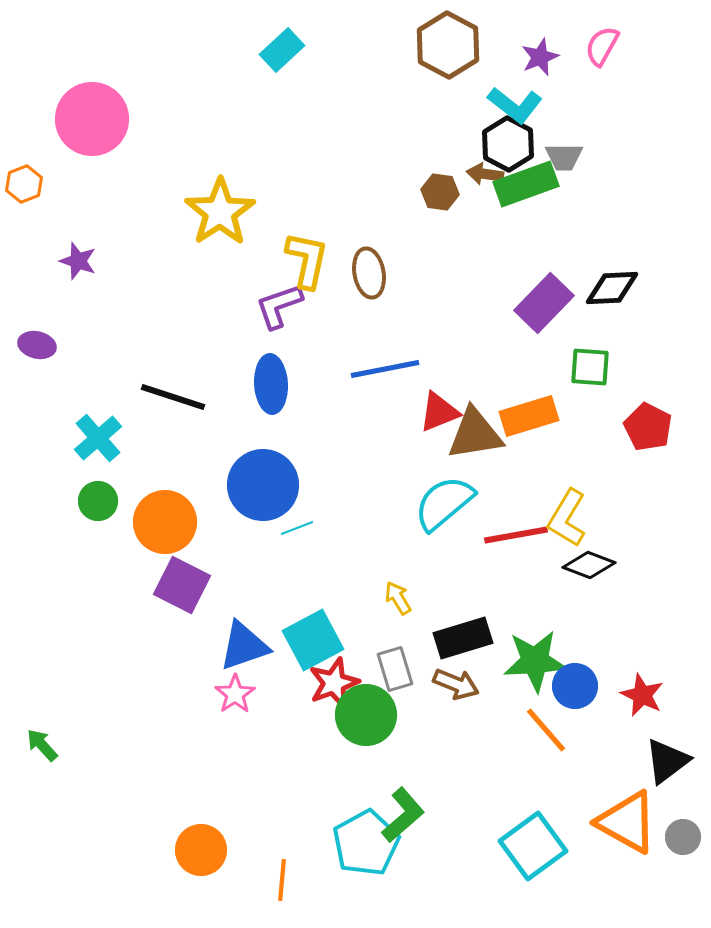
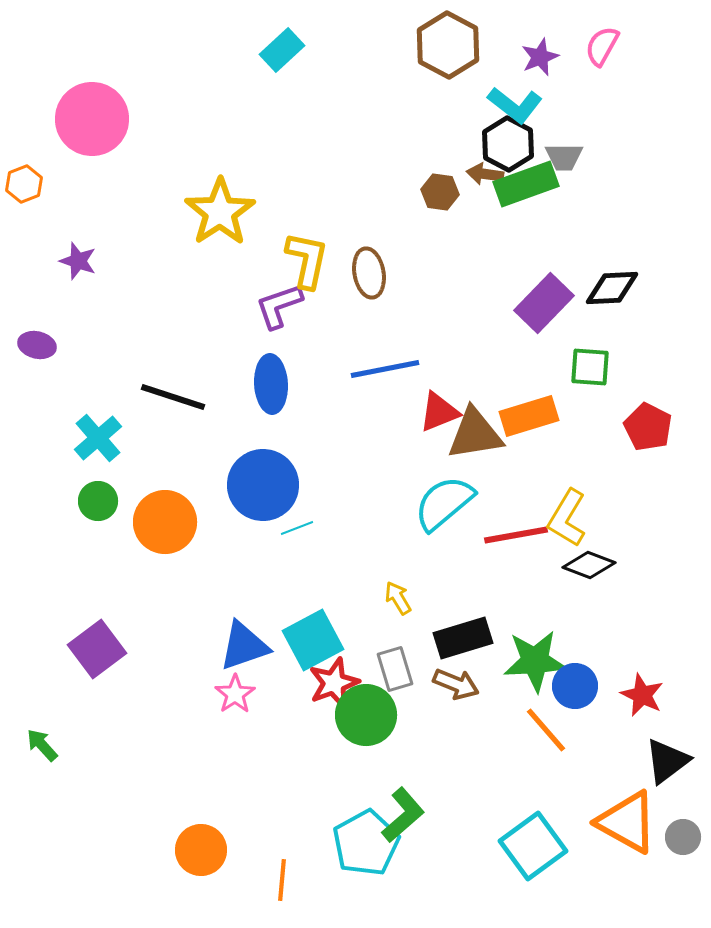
purple square at (182, 585): moved 85 px left, 64 px down; rotated 26 degrees clockwise
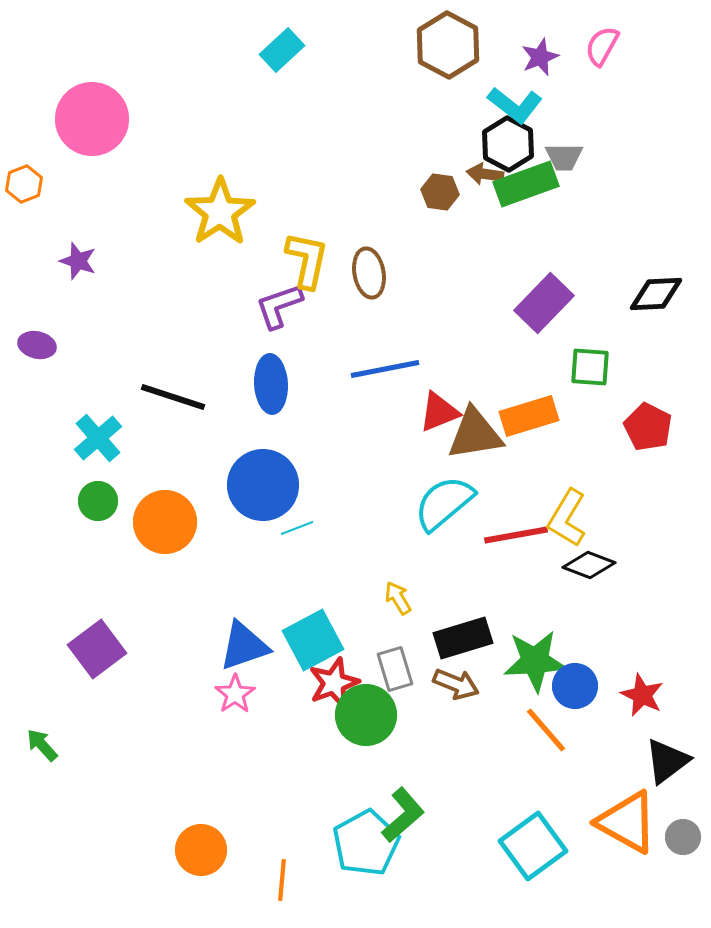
black diamond at (612, 288): moved 44 px right, 6 px down
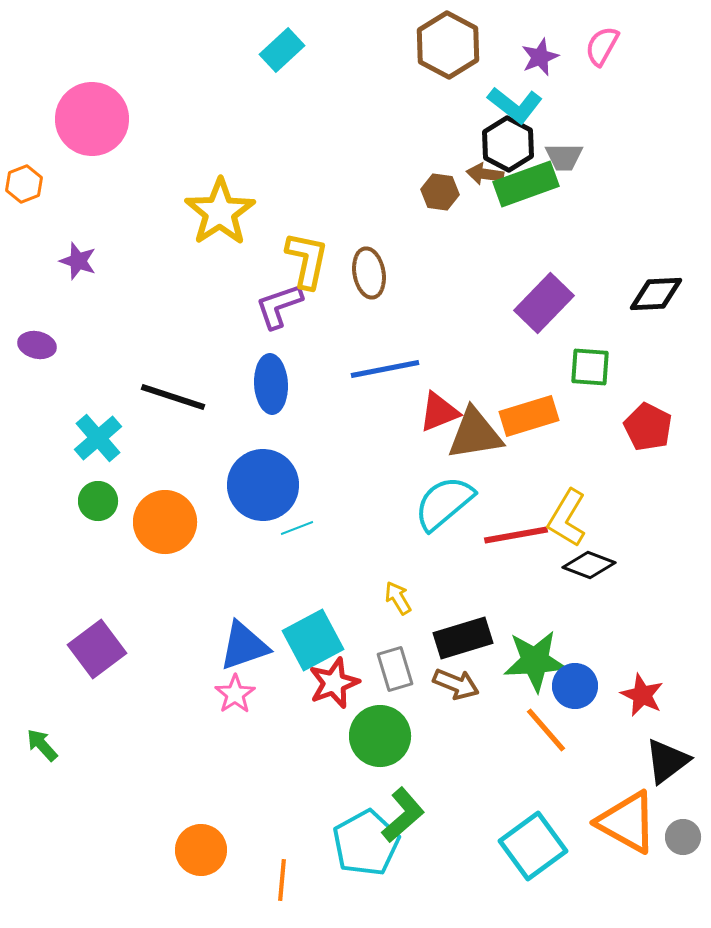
green circle at (366, 715): moved 14 px right, 21 px down
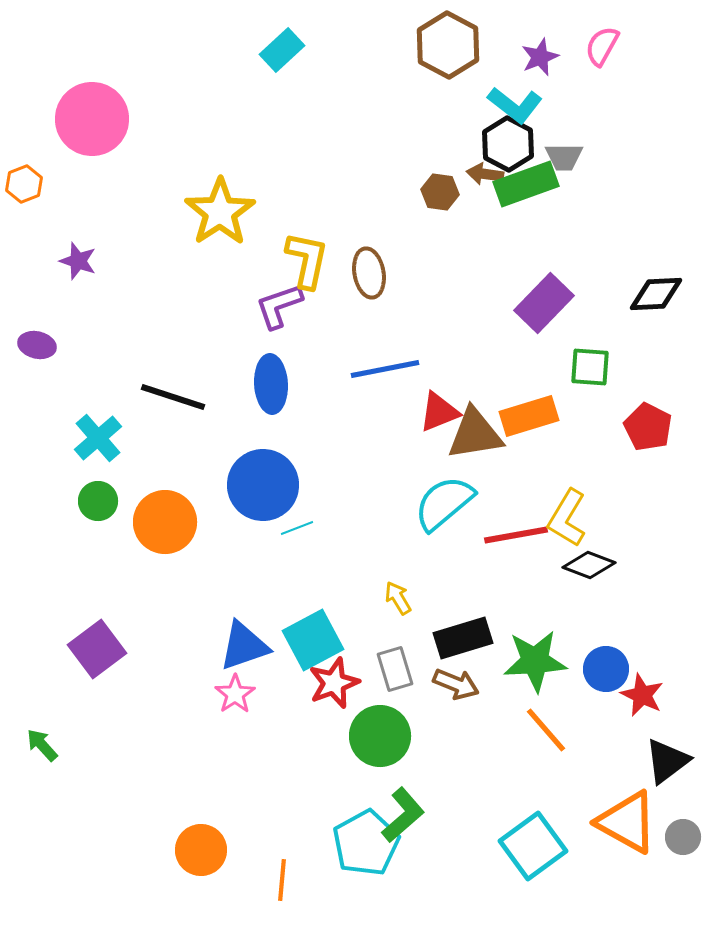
blue circle at (575, 686): moved 31 px right, 17 px up
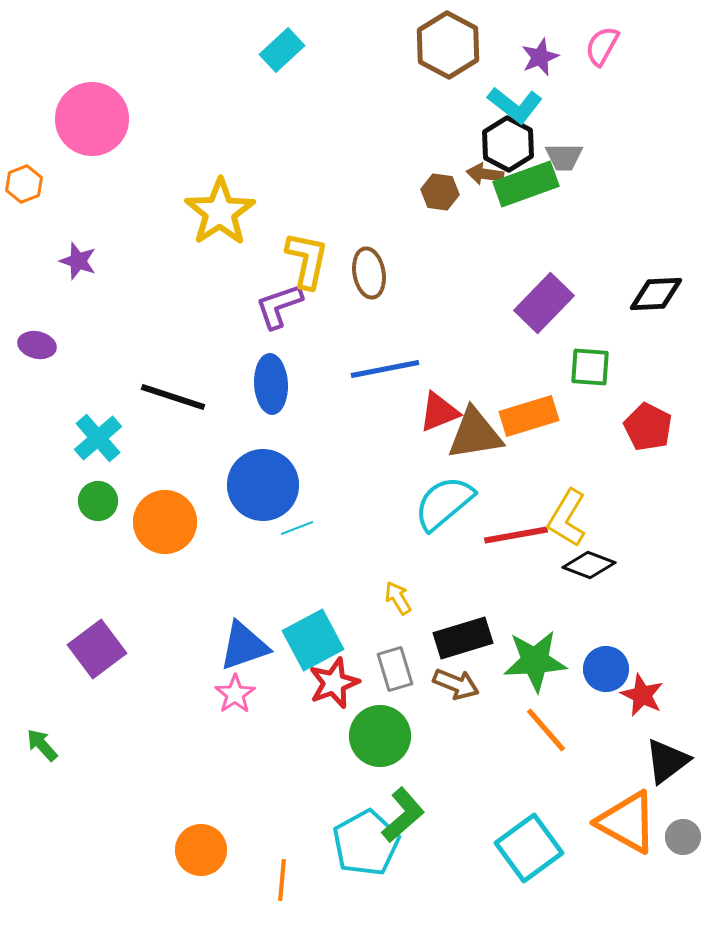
cyan square at (533, 846): moved 4 px left, 2 px down
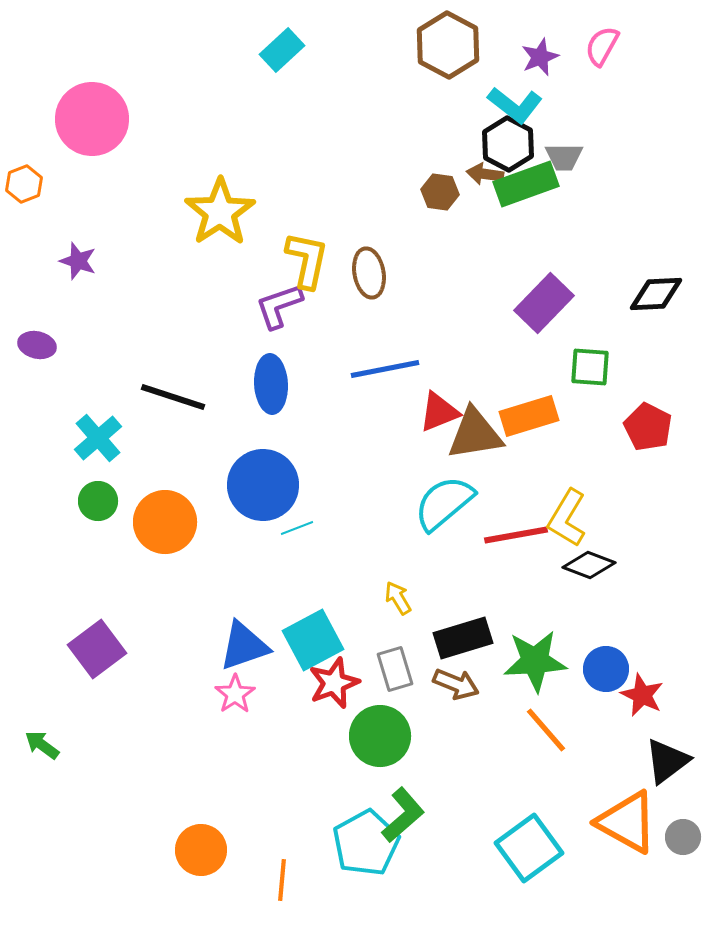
green arrow at (42, 745): rotated 12 degrees counterclockwise
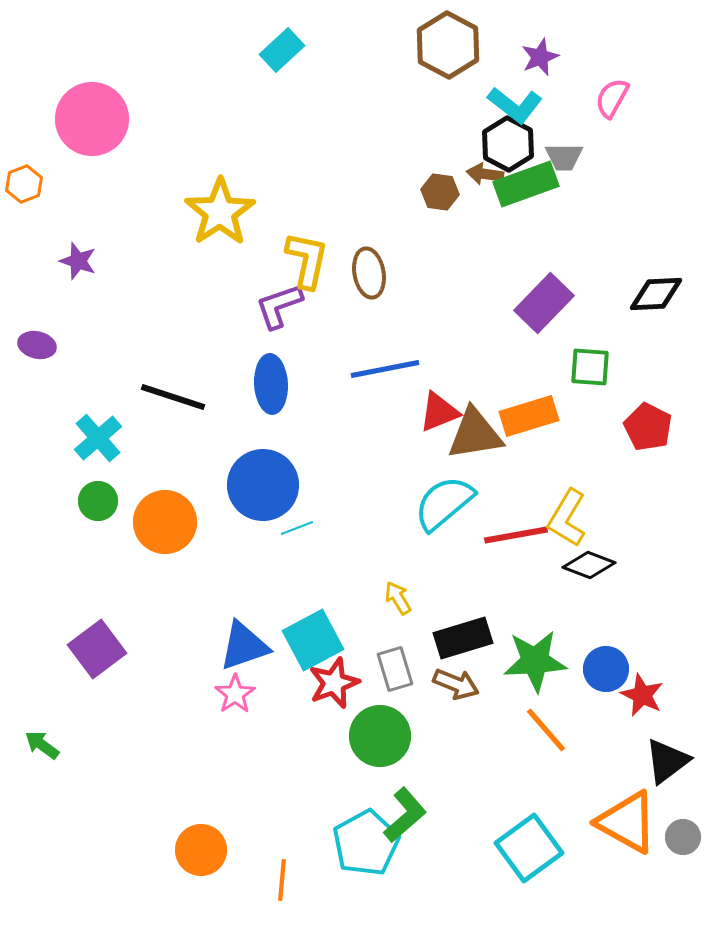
pink semicircle at (602, 46): moved 10 px right, 52 px down
green L-shape at (403, 815): moved 2 px right
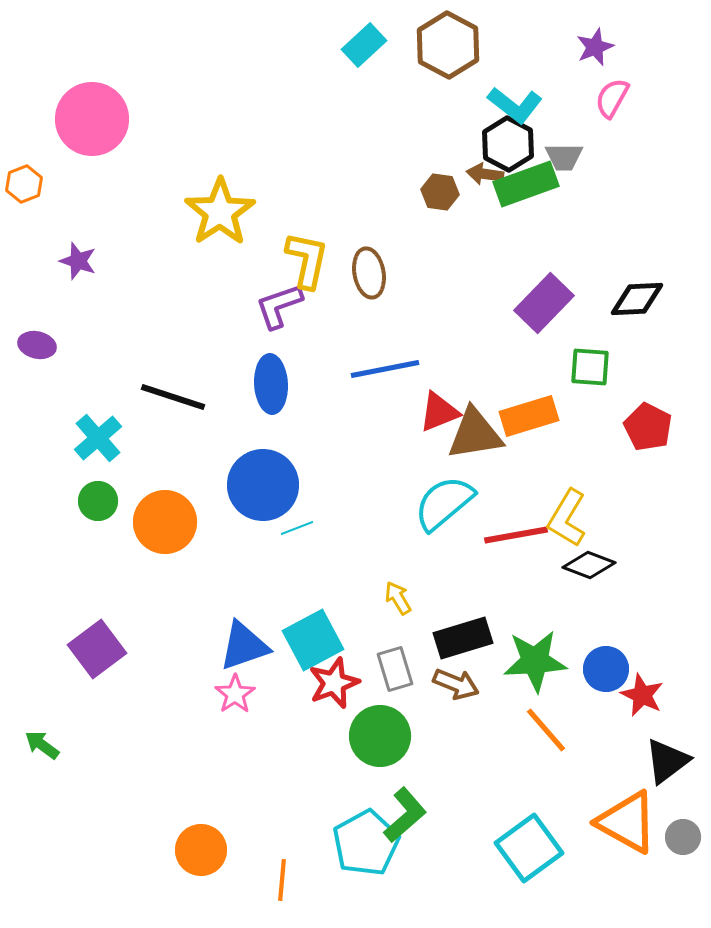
cyan rectangle at (282, 50): moved 82 px right, 5 px up
purple star at (540, 57): moved 55 px right, 10 px up
black diamond at (656, 294): moved 19 px left, 5 px down
